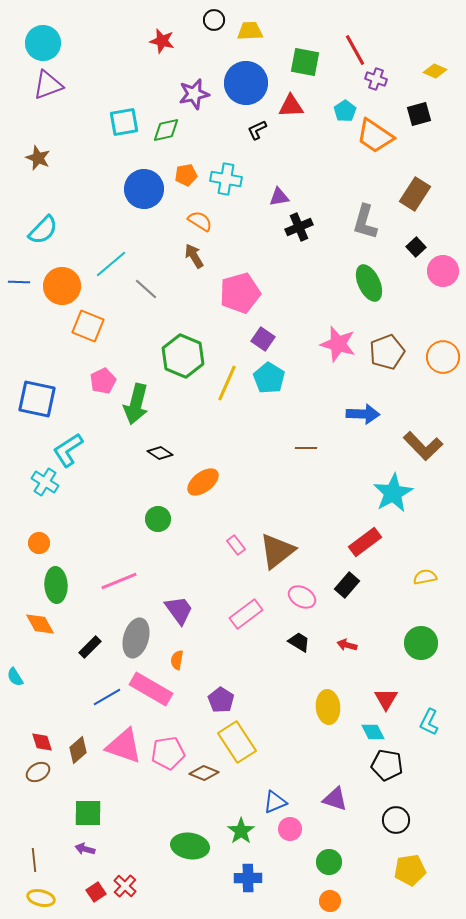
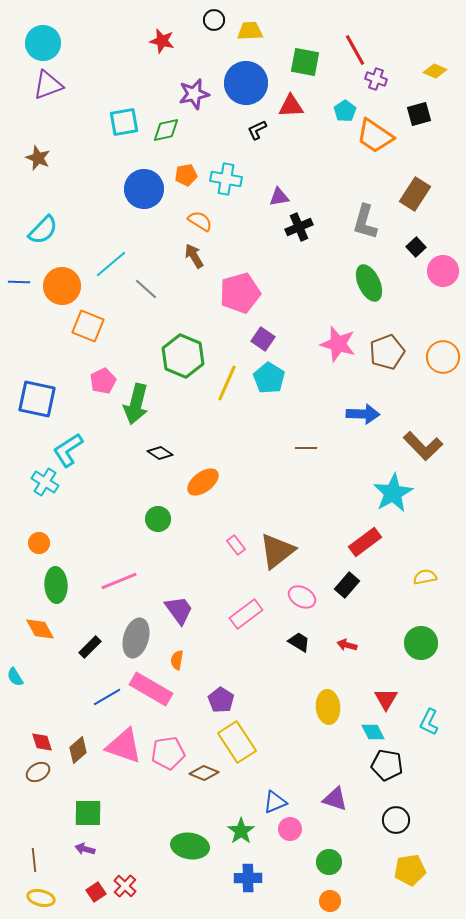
orange diamond at (40, 624): moved 5 px down
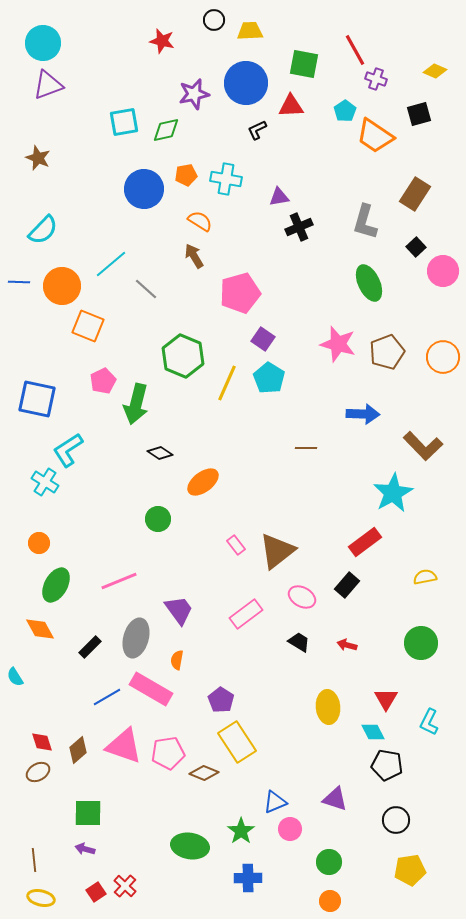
green square at (305, 62): moved 1 px left, 2 px down
green ellipse at (56, 585): rotated 32 degrees clockwise
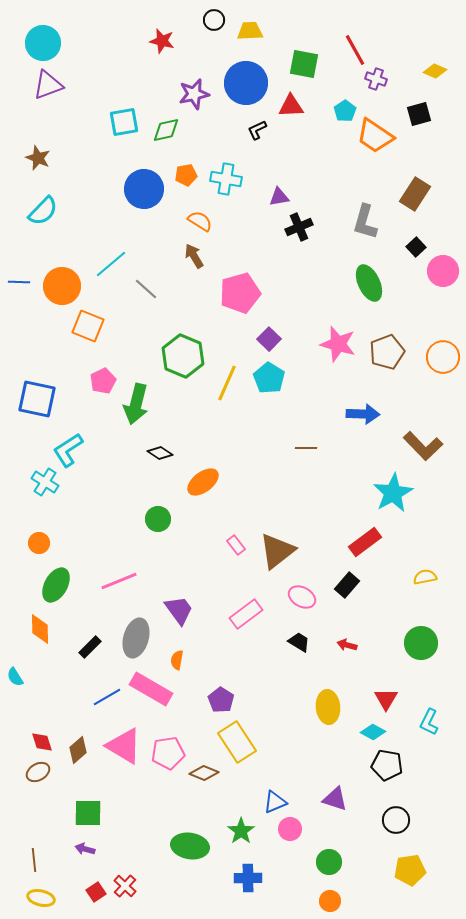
cyan semicircle at (43, 230): moved 19 px up
purple square at (263, 339): moved 6 px right; rotated 10 degrees clockwise
orange diamond at (40, 629): rotated 28 degrees clockwise
cyan diamond at (373, 732): rotated 35 degrees counterclockwise
pink triangle at (124, 746): rotated 12 degrees clockwise
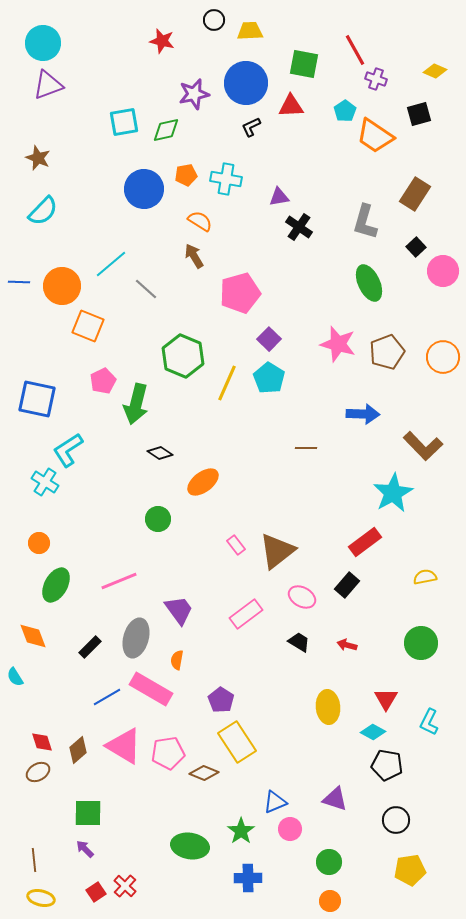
black L-shape at (257, 130): moved 6 px left, 3 px up
black cross at (299, 227): rotated 32 degrees counterclockwise
orange diamond at (40, 629): moved 7 px left, 7 px down; rotated 20 degrees counterclockwise
purple arrow at (85, 849): rotated 30 degrees clockwise
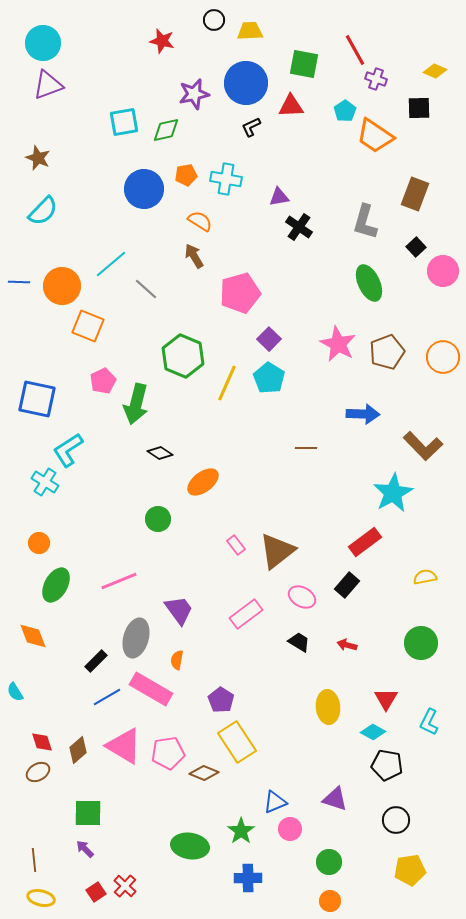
black square at (419, 114): moved 6 px up; rotated 15 degrees clockwise
brown rectangle at (415, 194): rotated 12 degrees counterclockwise
pink star at (338, 344): rotated 12 degrees clockwise
black rectangle at (90, 647): moved 6 px right, 14 px down
cyan semicircle at (15, 677): moved 15 px down
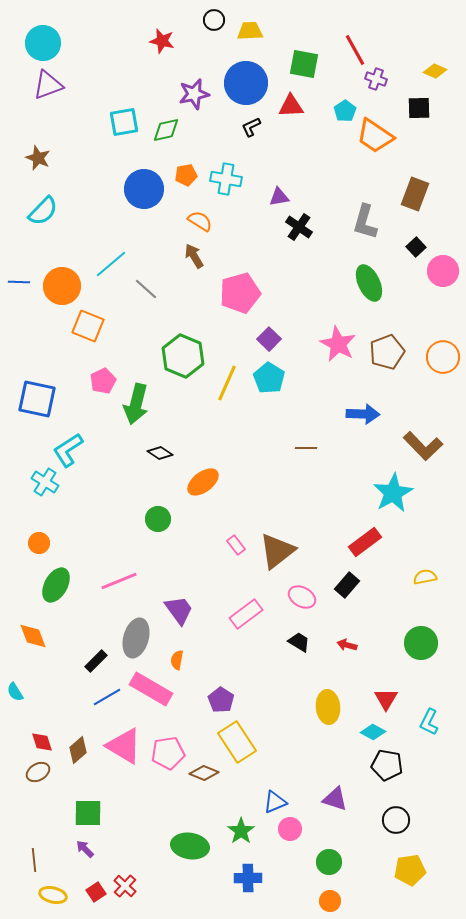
yellow ellipse at (41, 898): moved 12 px right, 3 px up
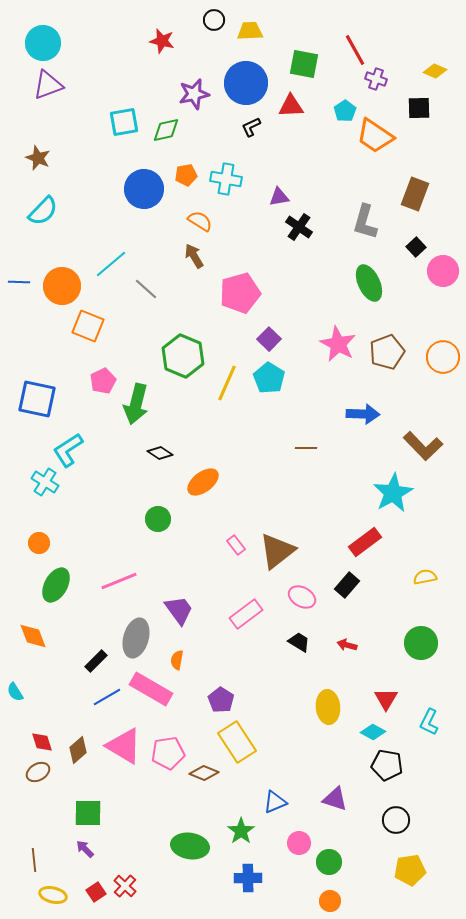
pink circle at (290, 829): moved 9 px right, 14 px down
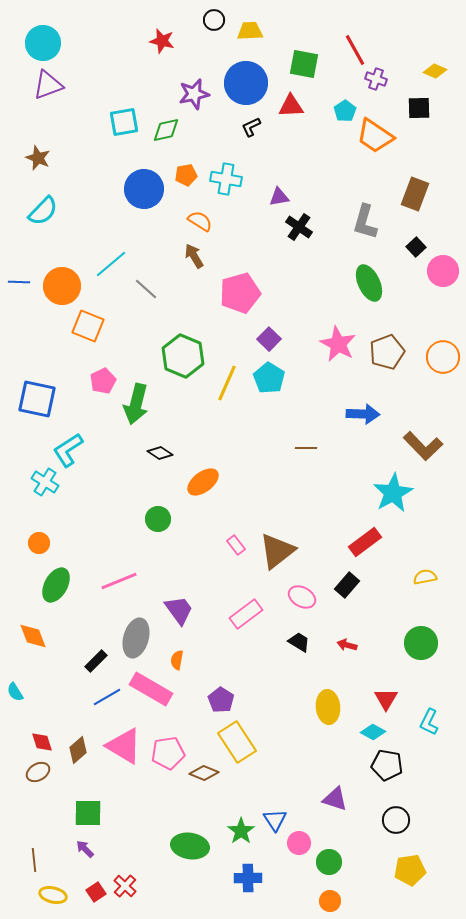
blue triangle at (275, 802): moved 18 px down; rotated 40 degrees counterclockwise
